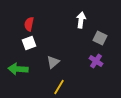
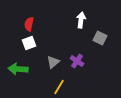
purple cross: moved 19 px left
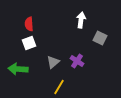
red semicircle: rotated 16 degrees counterclockwise
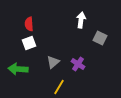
purple cross: moved 1 px right, 3 px down
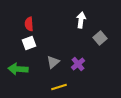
gray square: rotated 24 degrees clockwise
purple cross: rotated 16 degrees clockwise
yellow line: rotated 42 degrees clockwise
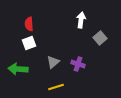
purple cross: rotated 32 degrees counterclockwise
yellow line: moved 3 px left
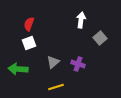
red semicircle: rotated 24 degrees clockwise
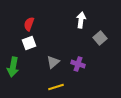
green arrow: moved 5 px left, 2 px up; rotated 84 degrees counterclockwise
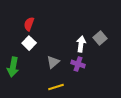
white arrow: moved 24 px down
white square: rotated 24 degrees counterclockwise
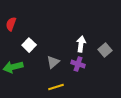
red semicircle: moved 18 px left
gray square: moved 5 px right, 12 px down
white square: moved 2 px down
green arrow: rotated 66 degrees clockwise
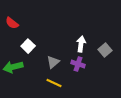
red semicircle: moved 1 px right, 1 px up; rotated 72 degrees counterclockwise
white square: moved 1 px left, 1 px down
yellow line: moved 2 px left, 4 px up; rotated 42 degrees clockwise
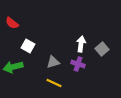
white square: rotated 16 degrees counterclockwise
gray square: moved 3 px left, 1 px up
gray triangle: rotated 24 degrees clockwise
